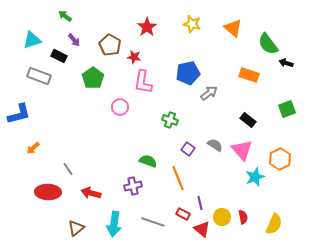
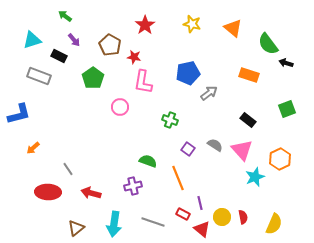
red star at (147, 27): moved 2 px left, 2 px up
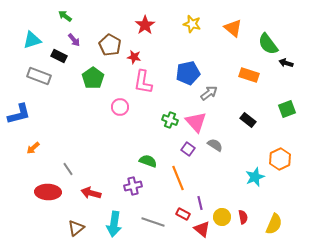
pink triangle at (242, 150): moved 46 px left, 28 px up
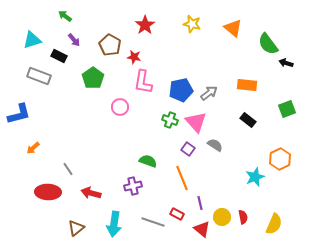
blue pentagon at (188, 73): moved 7 px left, 17 px down
orange rectangle at (249, 75): moved 2 px left, 10 px down; rotated 12 degrees counterclockwise
orange line at (178, 178): moved 4 px right
red rectangle at (183, 214): moved 6 px left
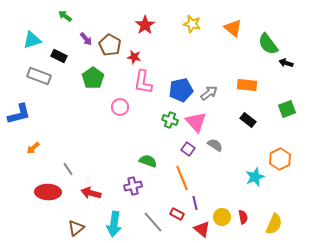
purple arrow at (74, 40): moved 12 px right, 1 px up
purple line at (200, 203): moved 5 px left
gray line at (153, 222): rotated 30 degrees clockwise
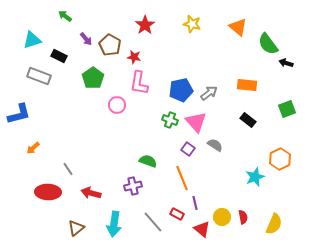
orange triangle at (233, 28): moved 5 px right, 1 px up
pink L-shape at (143, 82): moved 4 px left, 1 px down
pink circle at (120, 107): moved 3 px left, 2 px up
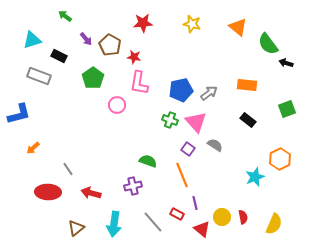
red star at (145, 25): moved 2 px left, 2 px up; rotated 30 degrees clockwise
orange line at (182, 178): moved 3 px up
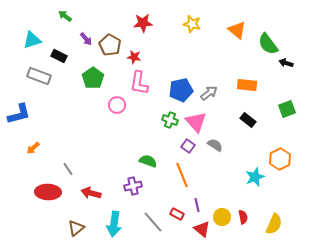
orange triangle at (238, 27): moved 1 px left, 3 px down
purple square at (188, 149): moved 3 px up
purple line at (195, 203): moved 2 px right, 2 px down
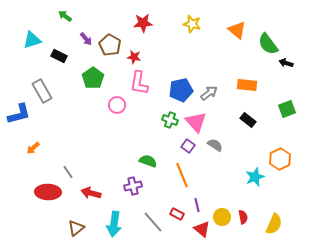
gray rectangle at (39, 76): moved 3 px right, 15 px down; rotated 40 degrees clockwise
gray line at (68, 169): moved 3 px down
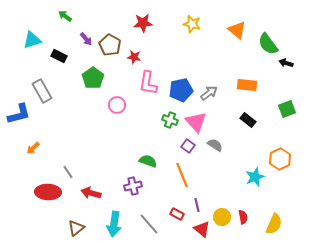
pink L-shape at (139, 83): moved 9 px right
gray line at (153, 222): moved 4 px left, 2 px down
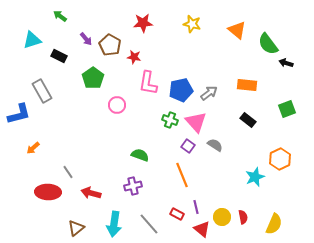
green arrow at (65, 16): moved 5 px left
green semicircle at (148, 161): moved 8 px left, 6 px up
purple line at (197, 205): moved 1 px left, 2 px down
